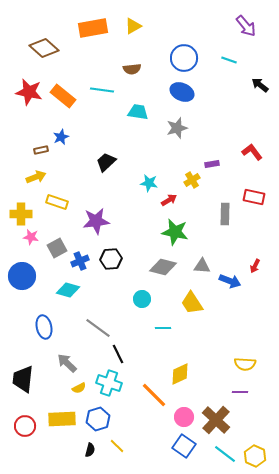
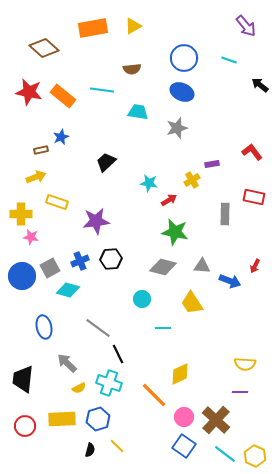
gray square at (57, 248): moved 7 px left, 20 px down
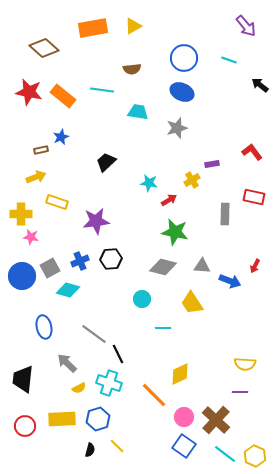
gray line at (98, 328): moved 4 px left, 6 px down
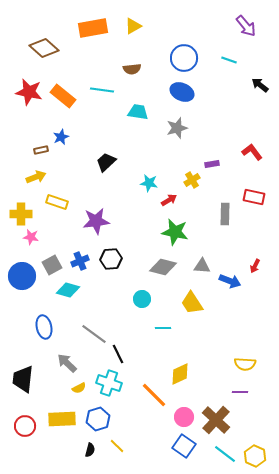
gray square at (50, 268): moved 2 px right, 3 px up
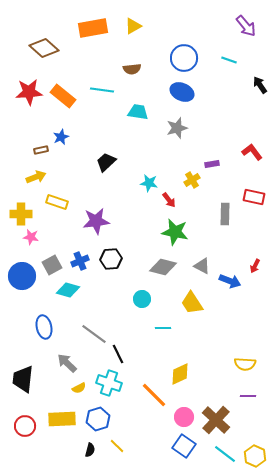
black arrow at (260, 85): rotated 18 degrees clockwise
red star at (29, 92): rotated 16 degrees counterclockwise
red arrow at (169, 200): rotated 84 degrees clockwise
gray triangle at (202, 266): rotated 24 degrees clockwise
purple line at (240, 392): moved 8 px right, 4 px down
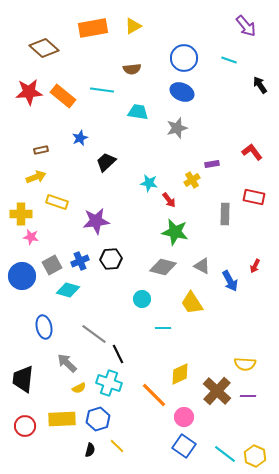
blue star at (61, 137): moved 19 px right, 1 px down
blue arrow at (230, 281): rotated 40 degrees clockwise
brown cross at (216, 420): moved 1 px right, 29 px up
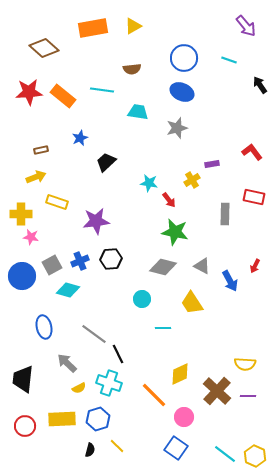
blue square at (184, 446): moved 8 px left, 2 px down
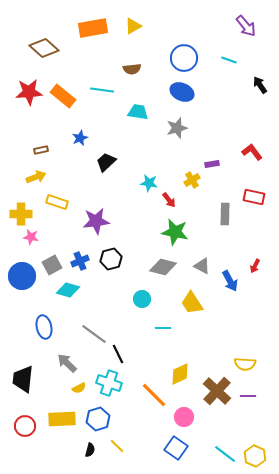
black hexagon at (111, 259): rotated 10 degrees counterclockwise
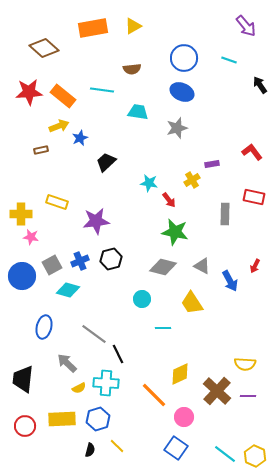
yellow arrow at (36, 177): moved 23 px right, 51 px up
blue ellipse at (44, 327): rotated 25 degrees clockwise
cyan cross at (109, 383): moved 3 px left; rotated 15 degrees counterclockwise
